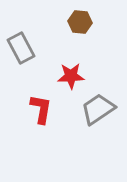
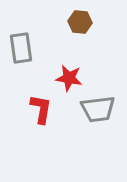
gray rectangle: rotated 20 degrees clockwise
red star: moved 2 px left, 2 px down; rotated 12 degrees clockwise
gray trapezoid: rotated 153 degrees counterclockwise
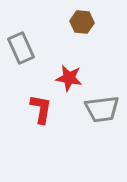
brown hexagon: moved 2 px right
gray rectangle: rotated 16 degrees counterclockwise
gray trapezoid: moved 4 px right
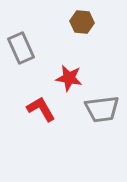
red L-shape: rotated 40 degrees counterclockwise
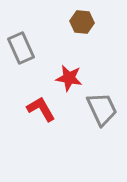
gray trapezoid: rotated 108 degrees counterclockwise
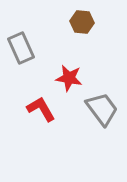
gray trapezoid: rotated 12 degrees counterclockwise
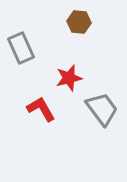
brown hexagon: moved 3 px left
red star: rotated 24 degrees counterclockwise
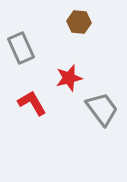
red L-shape: moved 9 px left, 6 px up
